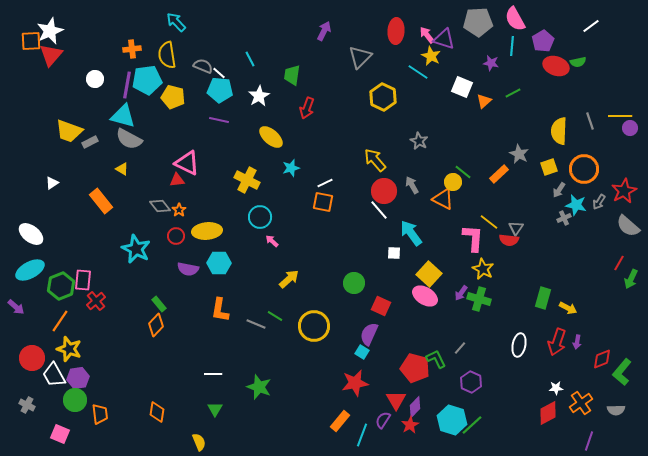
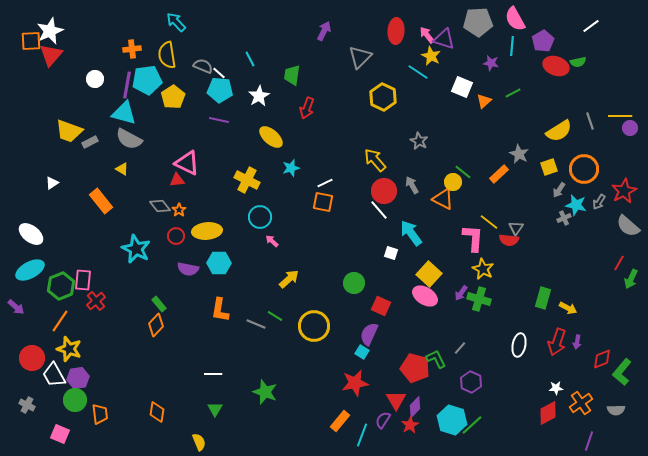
yellow pentagon at (173, 97): rotated 25 degrees clockwise
cyan triangle at (123, 116): moved 1 px right, 3 px up
yellow semicircle at (559, 131): rotated 124 degrees counterclockwise
white square at (394, 253): moved 3 px left; rotated 16 degrees clockwise
green star at (259, 387): moved 6 px right, 5 px down
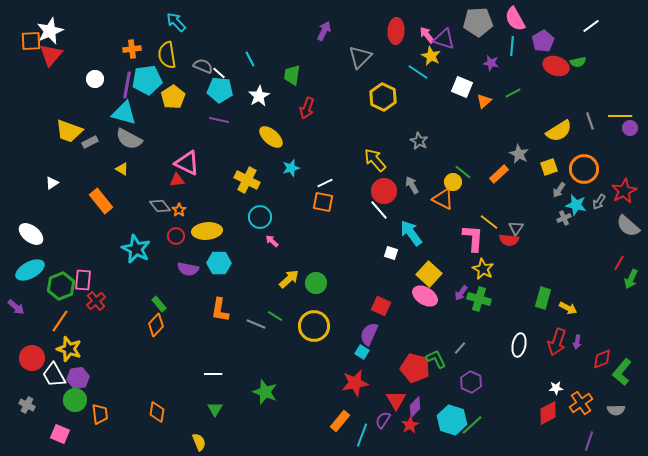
green circle at (354, 283): moved 38 px left
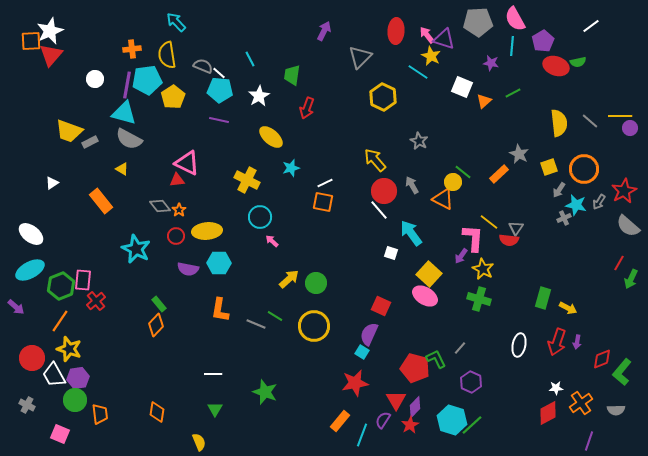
gray line at (590, 121): rotated 30 degrees counterclockwise
yellow semicircle at (559, 131): moved 8 px up; rotated 64 degrees counterclockwise
purple arrow at (461, 293): moved 37 px up
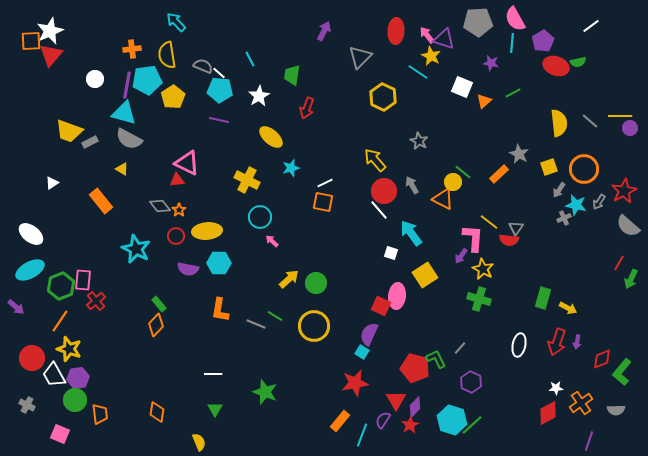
cyan line at (512, 46): moved 3 px up
yellow square at (429, 274): moved 4 px left, 1 px down; rotated 15 degrees clockwise
pink ellipse at (425, 296): moved 28 px left; rotated 65 degrees clockwise
